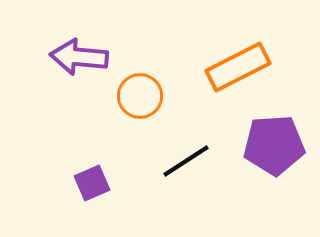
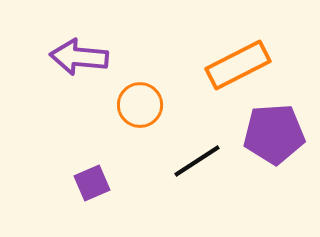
orange rectangle: moved 2 px up
orange circle: moved 9 px down
purple pentagon: moved 11 px up
black line: moved 11 px right
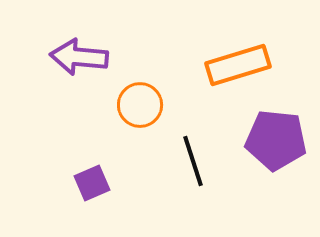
orange rectangle: rotated 10 degrees clockwise
purple pentagon: moved 2 px right, 6 px down; rotated 10 degrees clockwise
black line: moved 4 px left; rotated 75 degrees counterclockwise
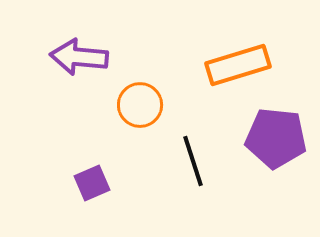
purple pentagon: moved 2 px up
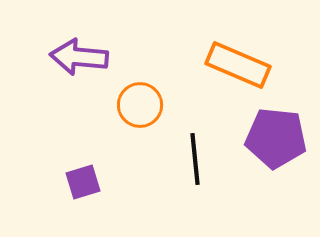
orange rectangle: rotated 40 degrees clockwise
black line: moved 2 px right, 2 px up; rotated 12 degrees clockwise
purple square: moved 9 px left, 1 px up; rotated 6 degrees clockwise
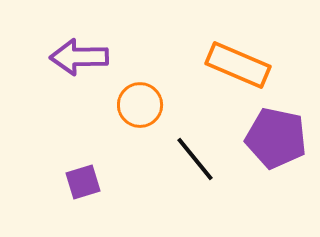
purple arrow: rotated 6 degrees counterclockwise
purple pentagon: rotated 6 degrees clockwise
black line: rotated 33 degrees counterclockwise
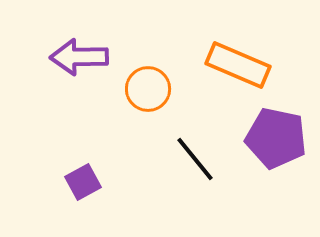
orange circle: moved 8 px right, 16 px up
purple square: rotated 12 degrees counterclockwise
